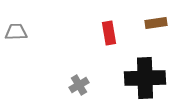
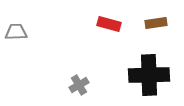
red rectangle: moved 9 px up; rotated 65 degrees counterclockwise
black cross: moved 4 px right, 3 px up
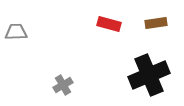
black cross: rotated 21 degrees counterclockwise
gray cross: moved 16 px left
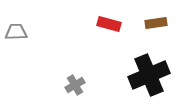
gray cross: moved 12 px right
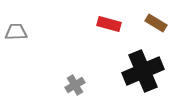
brown rectangle: rotated 40 degrees clockwise
black cross: moved 6 px left, 4 px up
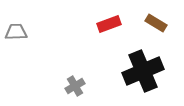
red rectangle: rotated 35 degrees counterclockwise
gray cross: moved 1 px down
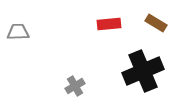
red rectangle: rotated 15 degrees clockwise
gray trapezoid: moved 2 px right
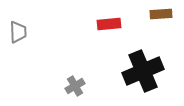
brown rectangle: moved 5 px right, 9 px up; rotated 35 degrees counterclockwise
gray trapezoid: rotated 90 degrees clockwise
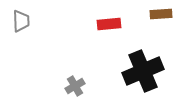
gray trapezoid: moved 3 px right, 11 px up
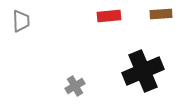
red rectangle: moved 8 px up
